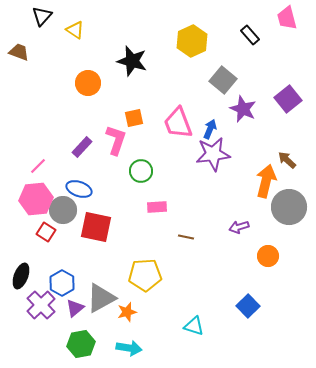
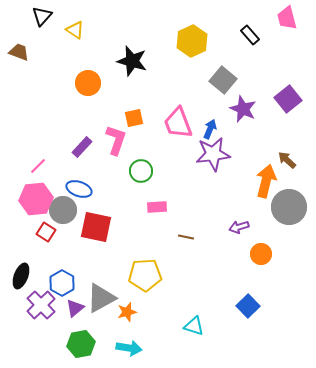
orange circle at (268, 256): moved 7 px left, 2 px up
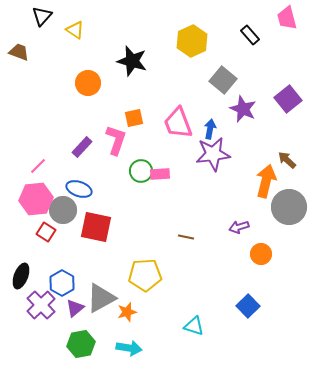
blue arrow at (210, 129): rotated 12 degrees counterclockwise
pink rectangle at (157, 207): moved 3 px right, 33 px up
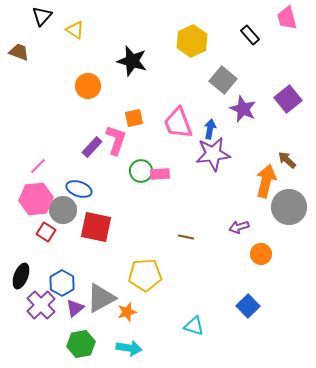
orange circle at (88, 83): moved 3 px down
purple rectangle at (82, 147): moved 10 px right
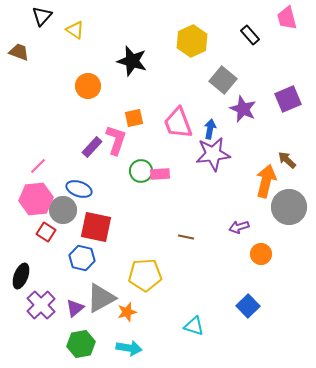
purple square at (288, 99): rotated 16 degrees clockwise
blue hexagon at (62, 283): moved 20 px right, 25 px up; rotated 15 degrees counterclockwise
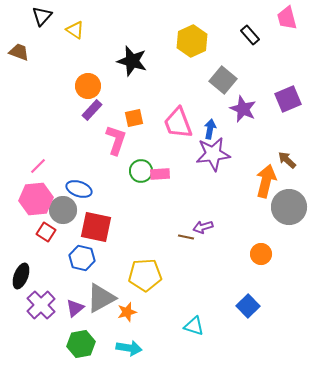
purple rectangle at (92, 147): moved 37 px up
purple arrow at (239, 227): moved 36 px left
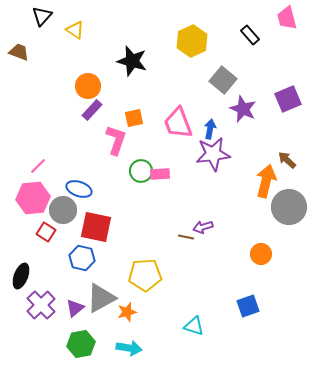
pink hexagon at (36, 199): moved 3 px left, 1 px up
blue square at (248, 306): rotated 25 degrees clockwise
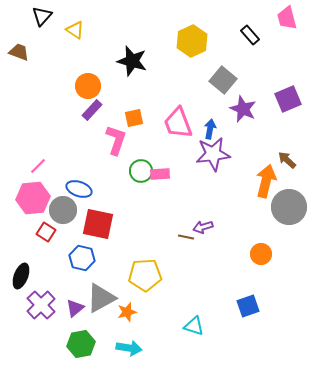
red square at (96, 227): moved 2 px right, 3 px up
